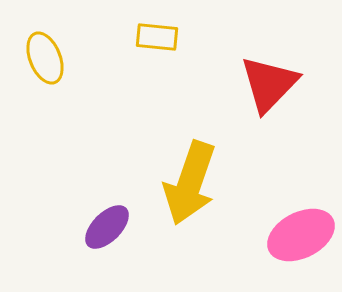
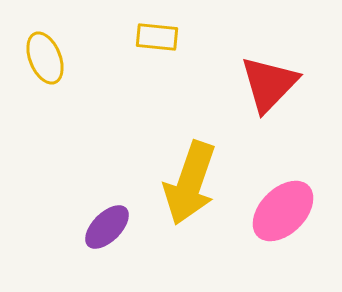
pink ellipse: moved 18 px left, 24 px up; rotated 18 degrees counterclockwise
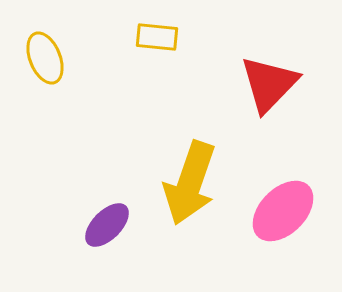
purple ellipse: moved 2 px up
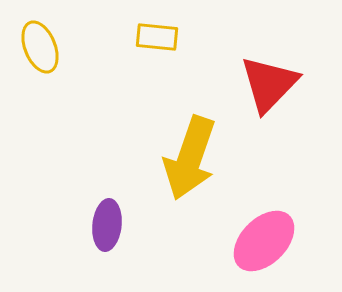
yellow ellipse: moved 5 px left, 11 px up
yellow arrow: moved 25 px up
pink ellipse: moved 19 px left, 30 px down
purple ellipse: rotated 39 degrees counterclockwise
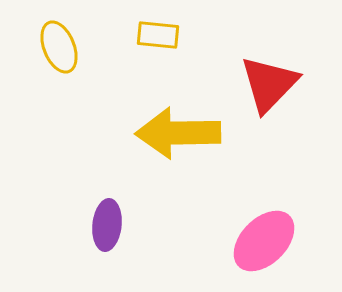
yellow rectangle: moved 1 px right, 2 px up
yellow ellipse: moved 19 px right
yellow arrow: moved 12 px left, 25 px up; rotated 70 degrees clockwise
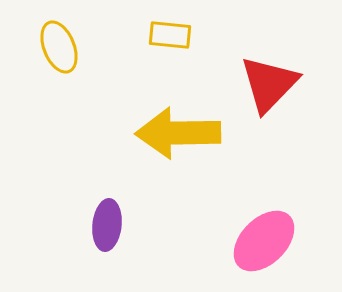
yellow rectangle: moved 12 px right
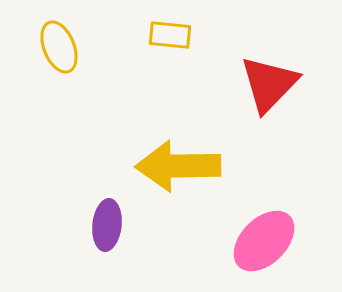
yellow arrow: moved 33 px down
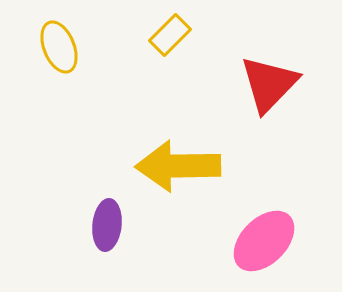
yellow rectangle: rotated 51 degrees counterclockwise
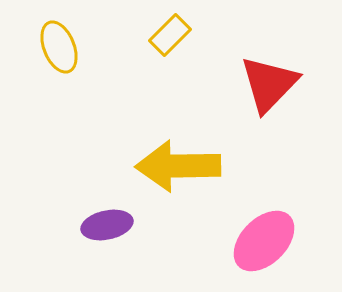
purple ellipse: rotated 72 degrees clockwise
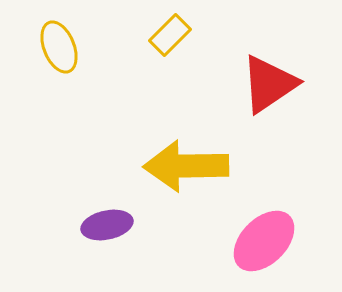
red triangle: rotated 12 degrees clockwise
yellow arrow: moved 8 px right
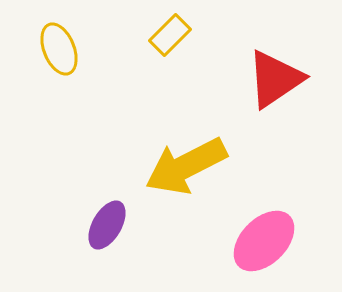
yellow ellipse: moved 2 px down
red triangle: moved 6 px right, 5 px up
yellow arrow: rotated 26 degrees counterclockwise
purple ellipse: rotated 48 degrees counterclockwise
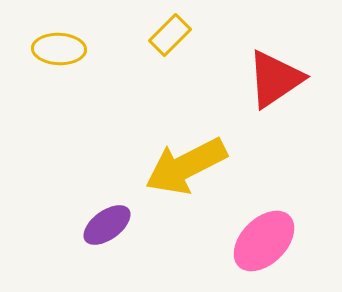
yellow ellipse: rotated 66 degrees counterclockwise
purple ellipse: rotated 24 degrees clockwise
